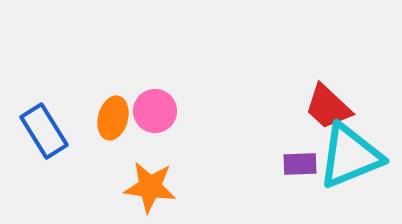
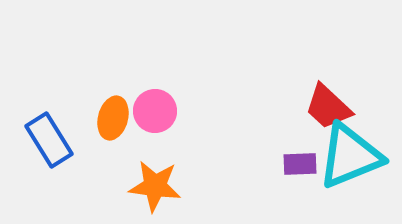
blue rectangle: moved 5 px right, 9 px down
orange star: moved 5 px right, 1 px up
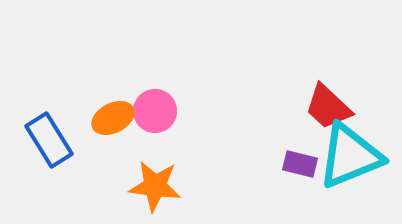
orange ellipse: rotated 48 degrees clockwise
purple rectangle: rotated 16 degrees clockwise
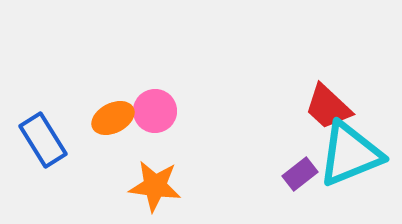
blue rectangle: moved 6 px left
cyan triangle: moved 2 px up
purple rectangle: moved 10 px down; rotated 52 degrees counterclockwise
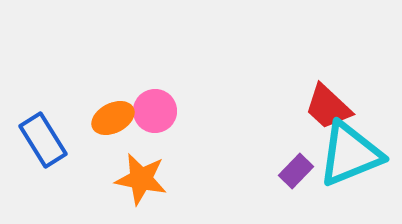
purple rectangle: moved 4 px left, 3 px up; rotated 8 degrees counterclockwise
orange star: moved 14 px left, 7 px up; rotated 4 degrees clockwise
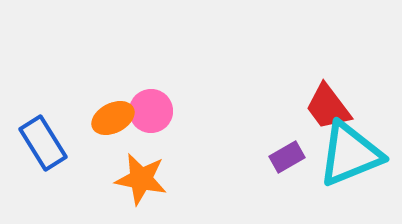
red trapezoid: rotated 10 degrees clockwise
pink circle: moved 4 px left
blue rectangle: moved 3 px down
purple rectangle: moved 9 px left, 14 px up; rotated 16 degrees clockwise
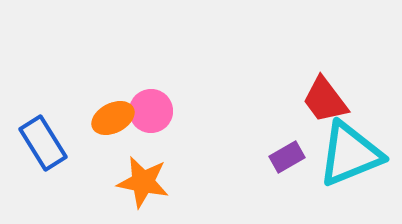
red trapezoid: moved 3 px left, 7 px up
orange star: moved 2 px right, 3 px down
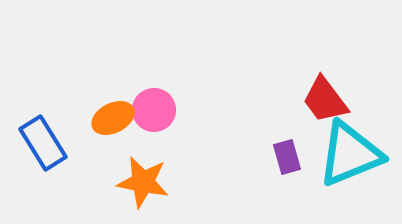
pink circle: moved 3 px right, 1 px up
purple rectangle: rotated 76 degrees counterclockwise
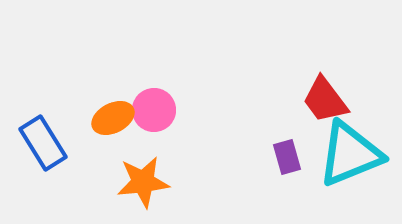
orange star: rotated 18 degrees counterclockwise
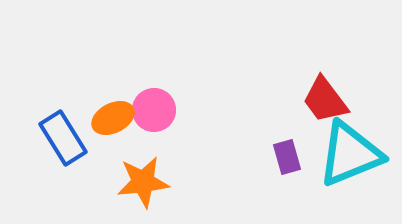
blue rectangle: moved 20 px right, 5 px up
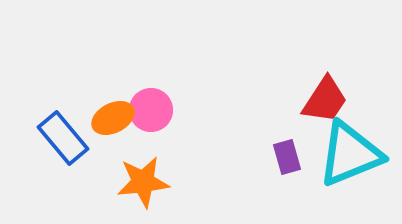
red trapezoid: rotated 110 degrees counterclockwise
pink circle: moved 3 px left
blue rectangle: rotated 8 degrees counterclockwise
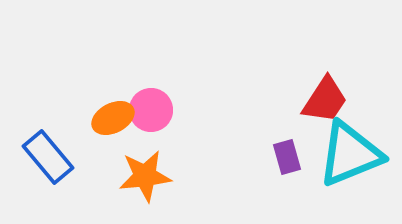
blue rectangle: moved 15 px left, 19 px down
orange star: moved 2 px right, 6 px up
